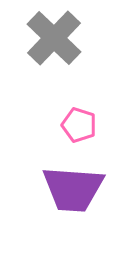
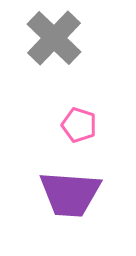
purple trapezoid: moved 3 px left, 5 px down
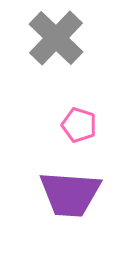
gray cross: moved 2 px right
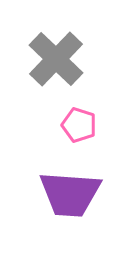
gray cross: moved 21 px down
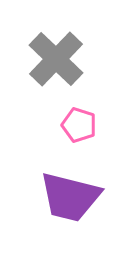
purple trapezoid: moved 3 px down; rotated 10 degrees clockwise
